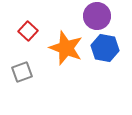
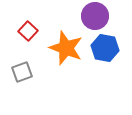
purple circle: moved 2 px left
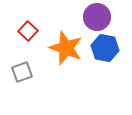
purple circle: moved 2 px right, 1 px down
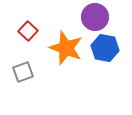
purple circle: moved 2 px left
gray square: moved 1 px right
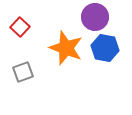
red square: moved 8 px left, 4 px up
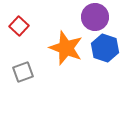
red square: moved 1 px left, 1 px up
blue hexagon: rotated 8 degrees clockwise
